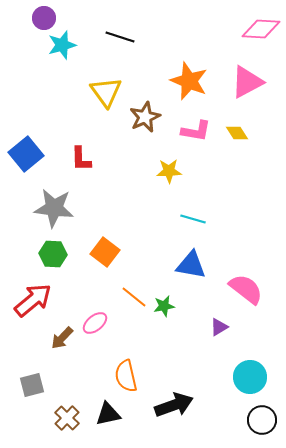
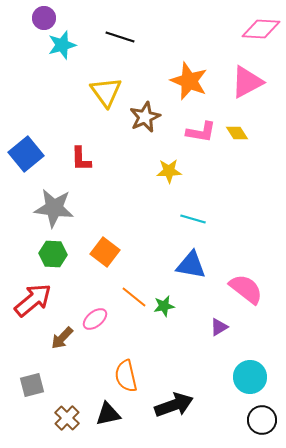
pink L-shape: moved 5 px right, 1 px down
pink ellipse: moved 4 px up
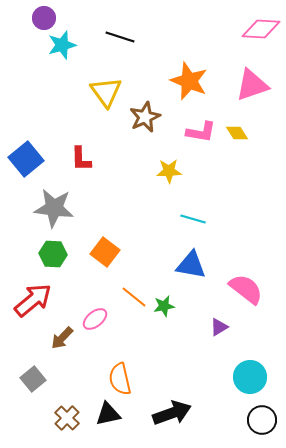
pink triangle: moved 5 px right, 3 px down; rotated 9 degrees clockwise
blue square: moved 5 px down
orange semicircle: moved 6 px left, 3 px down
gray square: moved 1 px right, 6 px up; rotated 25 degrees counterclockwise
black arrow: moved 2 px left, 8 px down
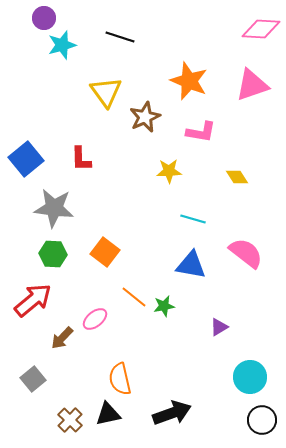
yellow diamond: moved 44 px down
pink semicircle: moved 36 px up
brown cross: moved 3 px right, 2 px down
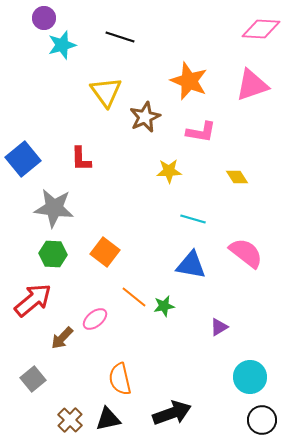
blue square: moved 3 px left
black triangle: moved 5 px down
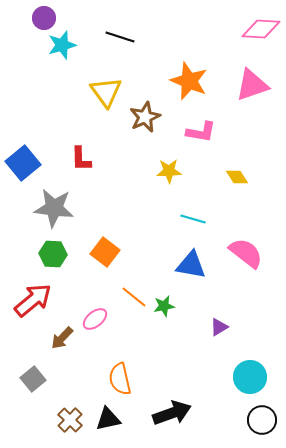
blue square: moved 4 px down
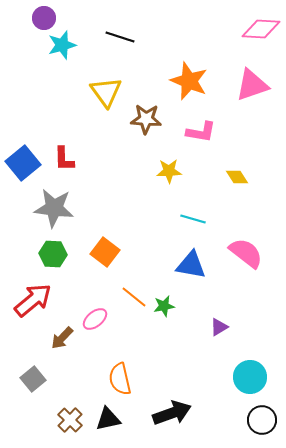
brown star: moved 1 px right, 2 px down; rotated 28 degrees clockwise
red L-shape: moved 17 px left
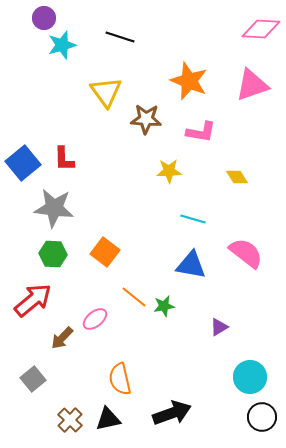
black circle: moved 3 px up
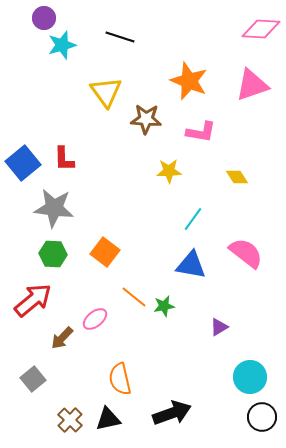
cyan line: rotated 70 degrees counterclockwise
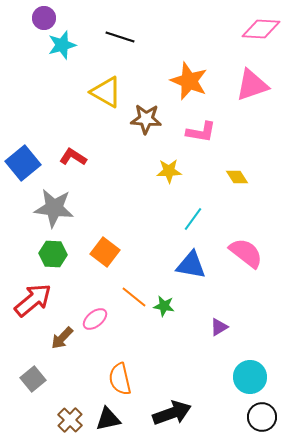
yellow triangle: rotated 24 degrees counterclockwise
red L-shape: moved 9 px right, 2 px up; rotated 124 degrees clockwise
green star: rotated 20 degrees clockwise
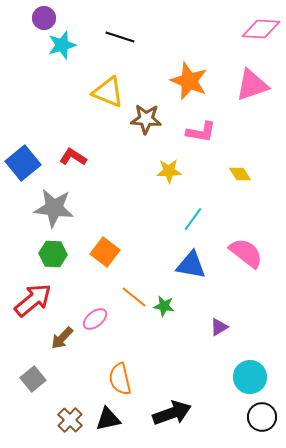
yellow triangle: moved 2 px right; rotated 8 degrees counterclockwise
yellow diamond: moved 3 px right, 3 px up
